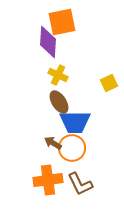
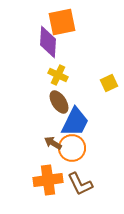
blue trapezoid: rotated 64 degrees counterclockwise
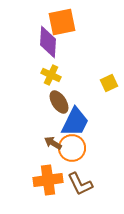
yellow cross: moved 7 px left
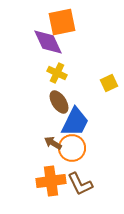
purple diamond: rotated 28 degrees counterclockwise
yellow cross: moved 6 px right, 2 px up
orange cross: moved 3 px right, 1 px down
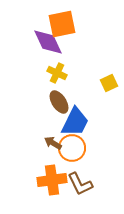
orange square: moved 2 px down
orange cross: moved 1 px right, 1 px up
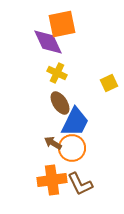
brown ellipse: moved 1 px right, 1 px down
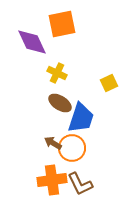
purple diamond: moved 16 px left
brown ellipse: rotated 25 degrees counterclockwise
blue trapezoid: moved 6 px right, 4 px up; rotated 8 degrees counterclockwise
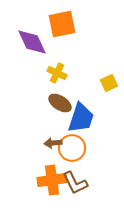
brown arrow: rotated 36 degrees counterclockwise
brown L-shape: moved 5 px left, 1 px up
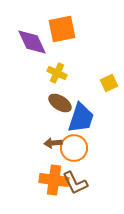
orange square: moved 5 px down
orange circle: moved 2 px right
orange cross: moved 2 px right; rotated 16 degrees clockwise
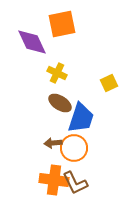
orange square: moved 5 px up
